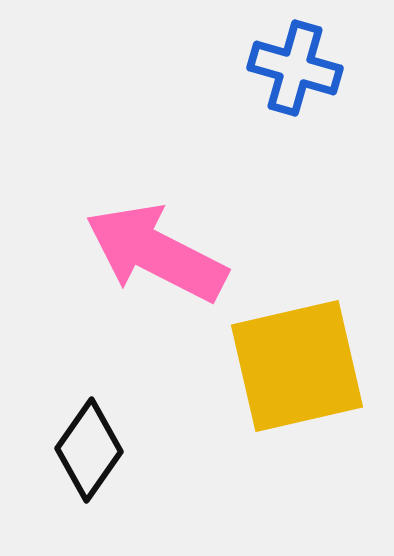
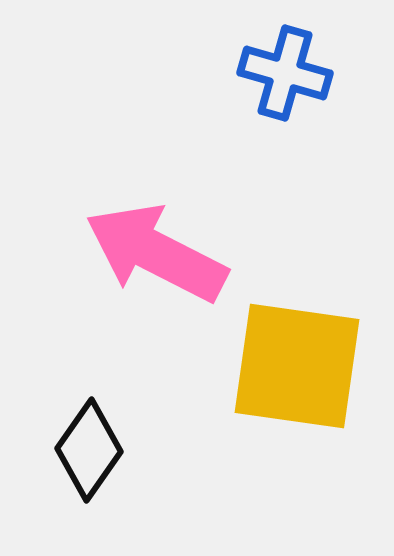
blue cross: moved 10 px left, 5 px down
yellow square: rotated 21 degrees clockwise
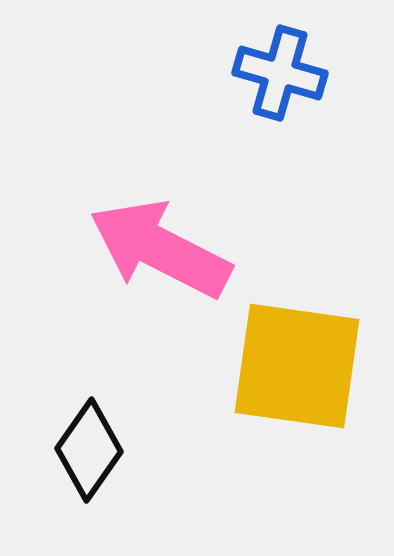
blue cross: moved 5 px left
pink arrow: moved 4 px right, 4 px up
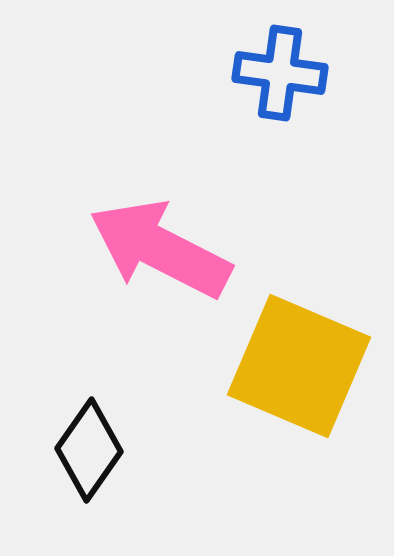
blue cross: rotated 8 degrees counterclockwise
yellow square: moved 2 px right; rotated 15 degrees clockwise
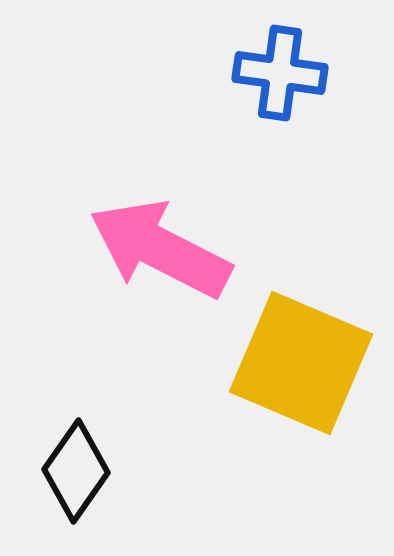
yellow square: moved 2 px right, 3 px up
black diamond: moved 13 px left, 21 px down
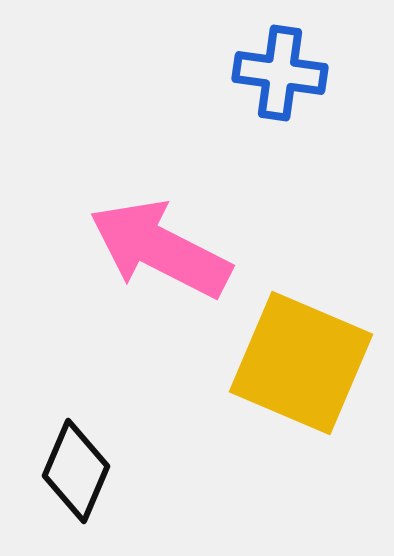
black diamond: rotated 12 degrees counterclockwise
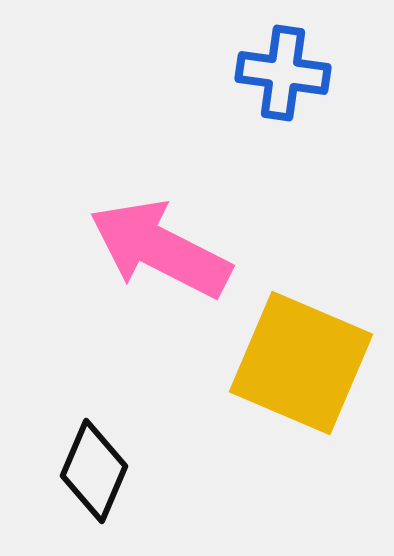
blue cross: moved 3 px right
black diamond: moved 18 px right
